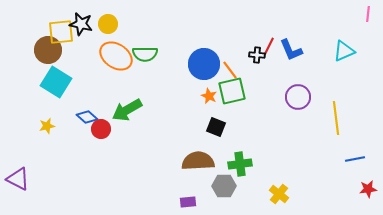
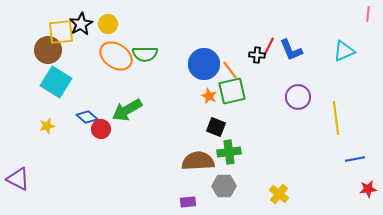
black star: rotated 30 degrees clockwise
green cross: moved 11 px left, 12 px up
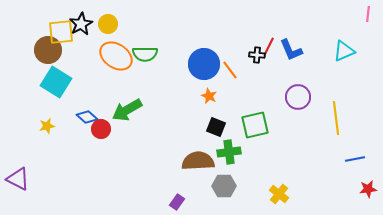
green square: moved 23 px right, 34 px down
purple rectangle: moved 11 px left; rotated 49 degrees counterclockwise
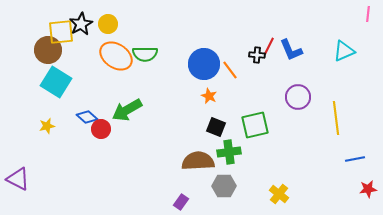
purple rectangle: moved 4 px right
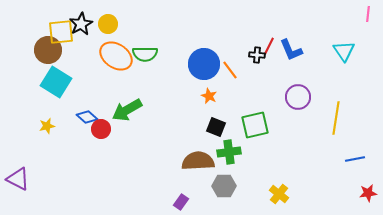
cyan triangle: rotated 40 degrees counterclockwise
yellow line: rotated 16 degrees clockwise
red star: moved 4 px down
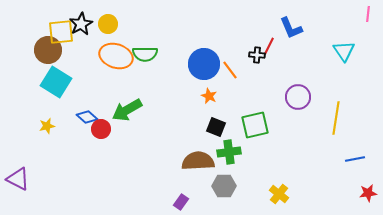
blue L-shape: moved 22 px up
orange ellipse: rotated 16 degrees counterclockwise
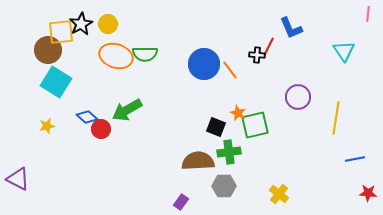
orange star: moved 29 px right, 17 px down
red star: rotated 12 degrees clockwise
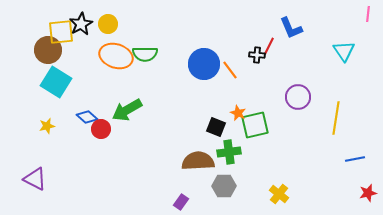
purple triangle: moved 17 px right
red star: rotated 18 degrees counterclockwise
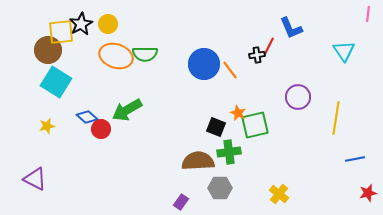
black cross: rotated 14 degrees counterclockwise
gray hexagon: moved 4 px left, 2 px down
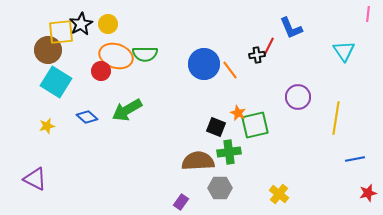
red circle: moved 58 px up
